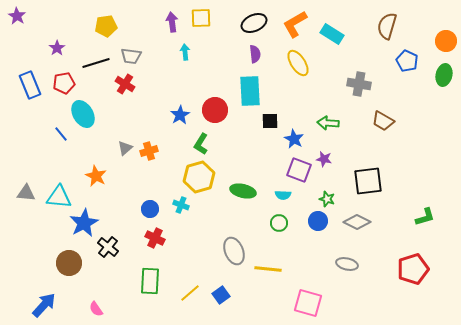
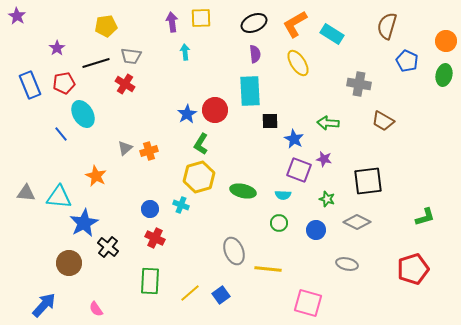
blue star at (180, 115): moved 7 px right, 1 px up
blue circle at (318, 221): moved 2 px left, 9 px down
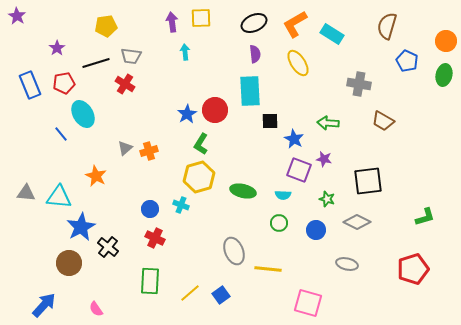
blue star at (84, 223): moved 3 px left, 4 px down
